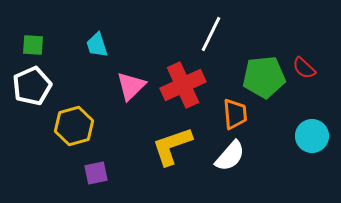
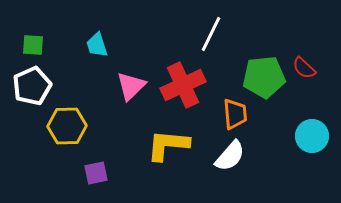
yellow hexagon: moved 7 px left; rotated 15 degrees clockwise
yellow L-shape: moved 4 px left, 1 px up; rotated 24 degrees clockwise
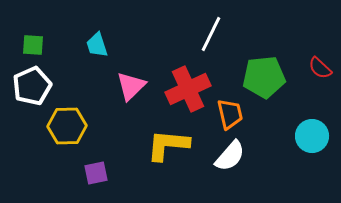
red semicircle: moved 16 px right
red cross: moved 5 px right, 4 px down
orange trapezoid: moved 5 px left; rotated 8 degrees counterclockwise
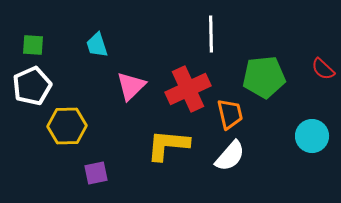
white line: rotated 27 degrees counterclockwise
red semicircle: moved 3 px right, 1 px down
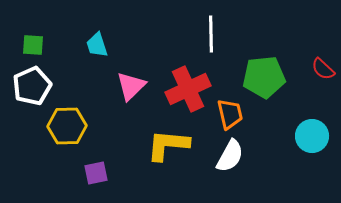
white semicircle: rotated 12 degrees counterclockwise
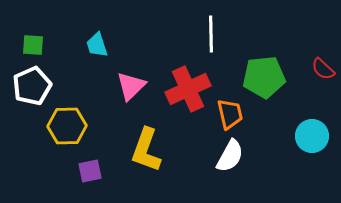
yellow L-shape: moved 22 px left, 5 px down; rotated 75 degrees counterclockwise
purple square: moved 6 px left, 2 px up
